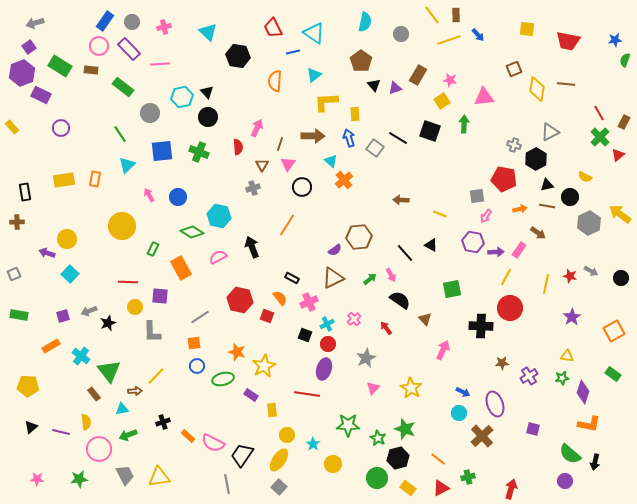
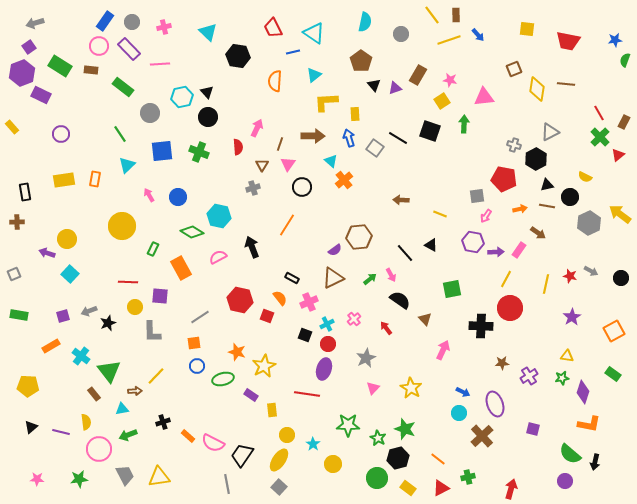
purple circle at (61, 128): moved 6 px down
yellow line at (506, 277): moved 2 px down
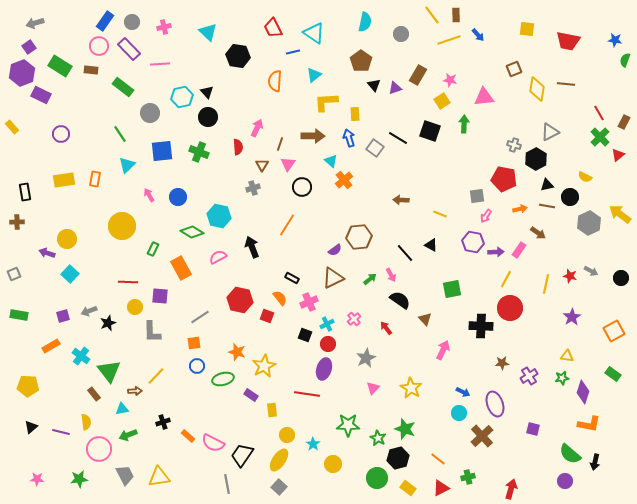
blue star at (615, 40): rotated 16 degrees clockwise
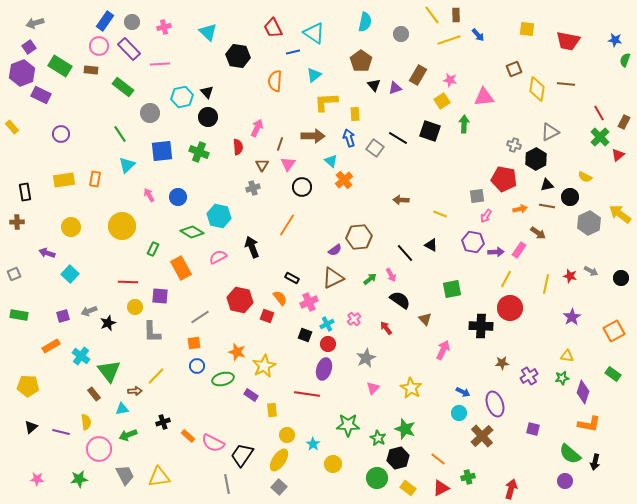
yellow circle at (67, 239): moved 4 px right, 12 px up
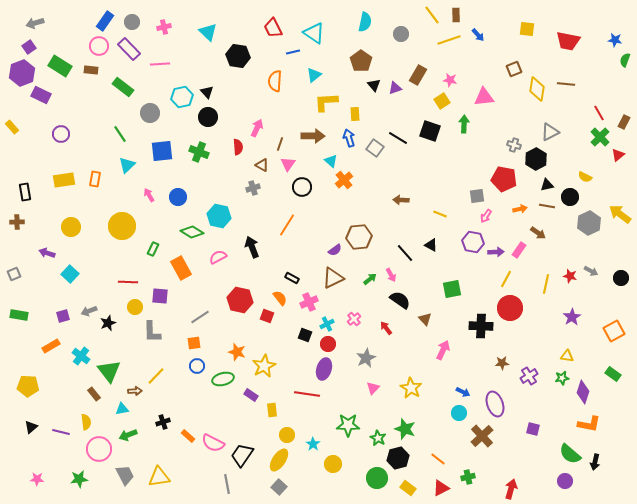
brown triangle at (262, 165): rotated 32 degrees counterclockwise
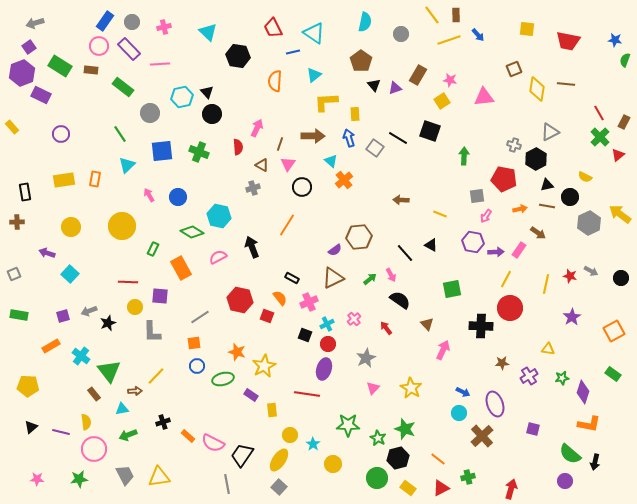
black circle at (208, 117): moved 4 px right, 3 px up
green arrow at (464, 124): moved 32 px down
brown triangle at (425, 319): moved 2 px right, 5 px down
yellow triangle at (567, 356): moved 19 px left, 7 px up
yellow circle at (287, 435): moved 3 px right
pink circle at (99, 449): moved 5 px left
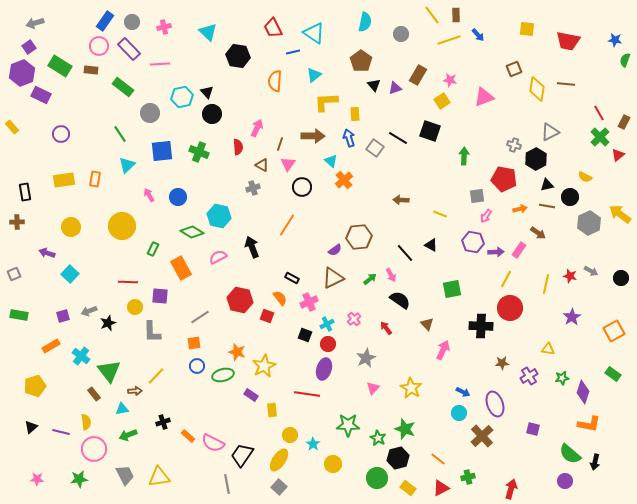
pink triangle at (484, 97): rotated 15 degrees counterclockwise
green ellipse at (223, 379): moved 4 px up
yellow pentagon at (28, 386): moved 7 px right; rotated 20 degrees counterclockwise
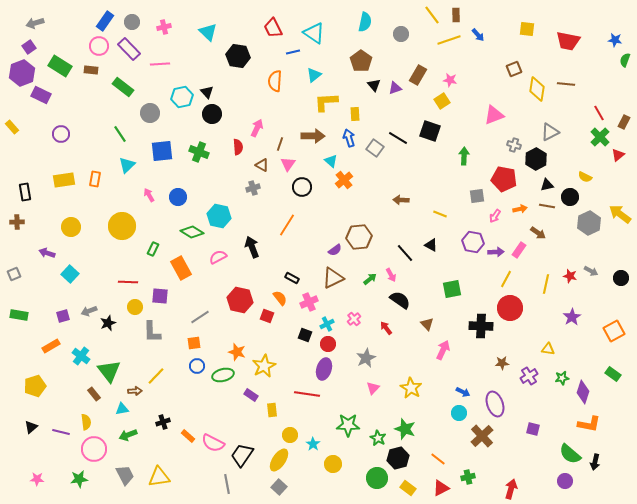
pink triangle at (484, 97): moved 10 px right, 18 px down
pink arrow at (486, 216): moved 9 px right
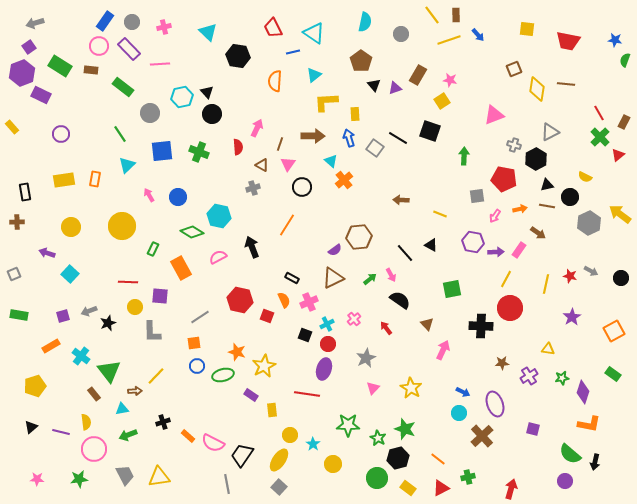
orange semicircle at (280, 298): moved 4 px right, 2 px down; rotated 14 degrees clockwise
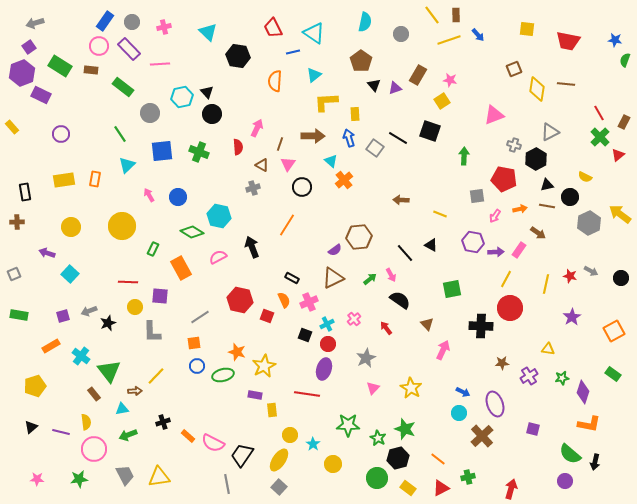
purple rectangle at (251, 395): moved 4 px right; rotated 24 degrees counterclockwise
